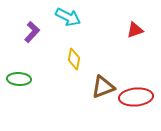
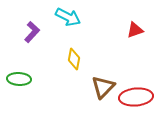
brown triangle: rotated 25 degrees counterclockwise
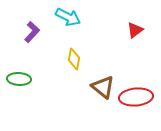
red triangle: rotated 18 degrees counterclockwise
brown triangle: rotated 35 degrees counterclockwise
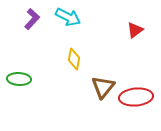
purple L-shape: moved 13 px up
brown triangle: rotated 30 degrees clockwise
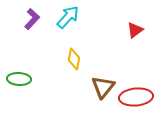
cyan arrow: rotated 75 degrees counterclockwise
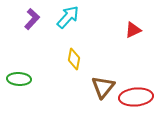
red triangle: moved 2 px left; rotated 12 degrees clockwise
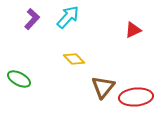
yellow diamond: rotated 55 degrees counterclockwise
green ellipse: rotated 25 degrees clockwise
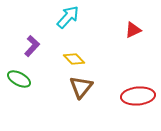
purple L-shape: moved 27 px down
brown triangle: moved 22 px left
red ellipse: moved 2 px right, 1 px up
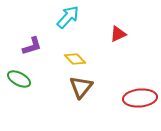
red triangle: moved 15 px left, 4 px down
purple L-shape: rotated 30 degrees clockwise
yellow diamond: moved 1 px right
red ellipse: moved 2 px right, 2 px down
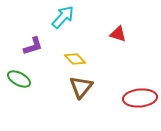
cyan arrow: moved 5 px left
red triangle: rotated 42 degrees clockwise
purple L-shape: moved 1 px right
